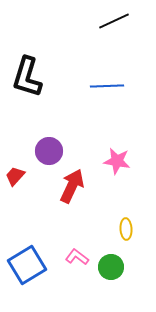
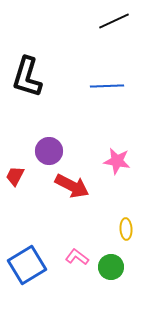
red trapezoid: rotated 15 degrees counterclockwise
red arrow: rotated 92 degrees clockwise
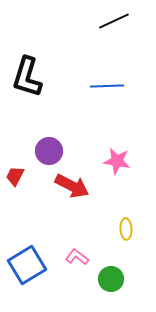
green circle: moved 12 px down
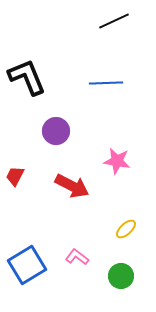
black L-shape: rotated 141 degrees clockwise
blue line: moved 1 px left, 3 px up
purple circle: moved 7 px right, 20 px up
yellow ellipse: rotated 50 degrees clockwise
green circle: moved 10 px right, 3 px up
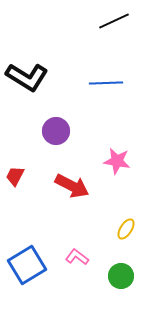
black L-shape: rotated 144 degrees clockwise
yellow ellipse: rotated 15 degrees counterclockwise
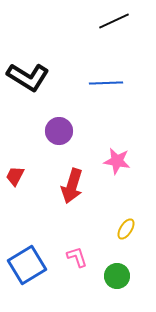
black L-shape: moved 1 px right
purple circle: moved 3 px right
red arrow: rotated 80 degrees clockwise
pink L-shape: rotated 35 degrees clockwise
green circle: moved 4 px left
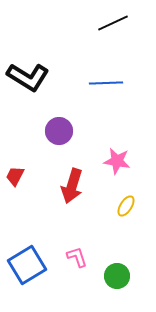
black line: moved 1 px left, 2 px down
yellow ellipse: moved 23 px up
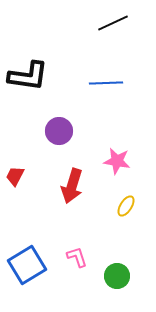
black L-shape: moved 1 px up; rotated 24 degrees counterclockwise
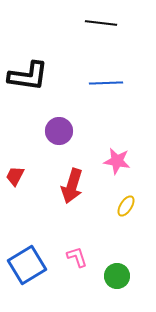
black line: moved 12 px left; rotated 32 degrees clockwise
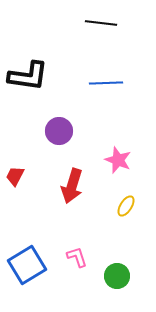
pink star: moved 1 px right, 1 px up; rotated 12 degrees clockwise
